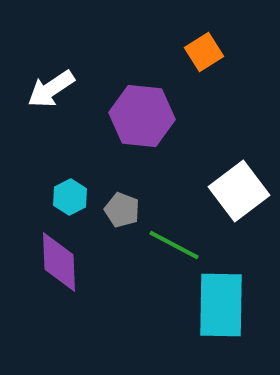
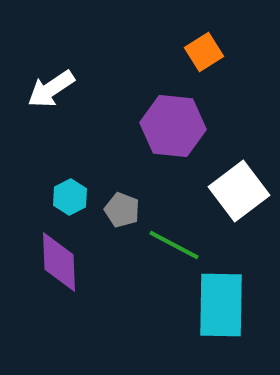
purple hexagon: moved 31 px right, 10 px down
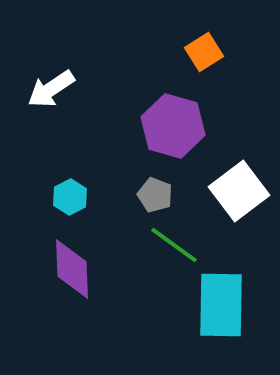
purple hexagon: rotated 10 degrees clockwise
gray pentagon: moved 33 px right, 15 px up
green line: rotated 8 degrees clockwise
purple diamond: moved 13 px right, 7 px down
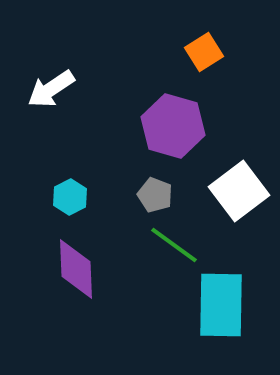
purple diamond: moved 4 px right
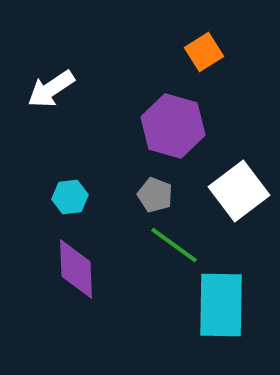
cyan hexagon: rotated 20 degrees clockwise
